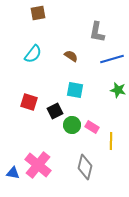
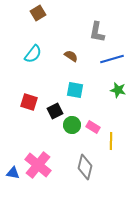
brown square: rotated 21 degrees counterclockwise
pink rectangle: moved 1 px right
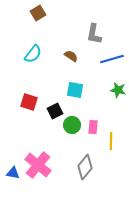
gray L-shape: moved 3 px left, 2 px down
pink rectangle: rotated 64 degrees clockwise
gray diamond: rotated 25 degrees clockwise
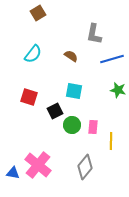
cyan square: moved 1 px left, 1 px down
red square: moved 5 px up
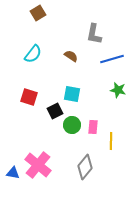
cyan square: moved 2 px left, 3 px down
